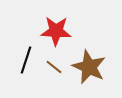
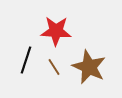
brown line: rotated 18 degrees clockwise
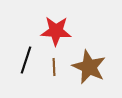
brown line: rotated 30 degrees clockwise
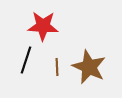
red star: moved 13 px left, 5 px up
brown line: moved 3 px right
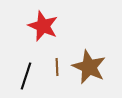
red star: rotated 20 degrees clockwise
black line: moved 16 px down
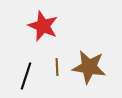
brown star: rotated 16 degrees counterclockwise
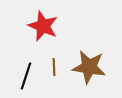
brown line: moved 3 px left
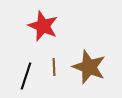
brown star: rotated 12 degrees clockwise
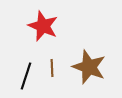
brown line: moved 2 px left, 1 px down
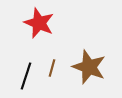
red star: moved 4 px left, 3 px up
brown line: rotated 18 degrees clockwise
